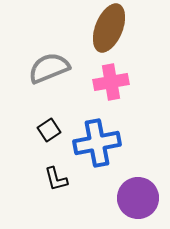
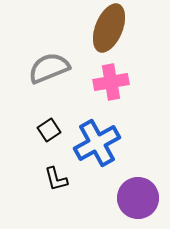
blue cross: rotated 18 degrees counterclockwise
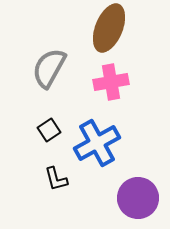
gray semicircle: rotated 39 degrees counterclockwise
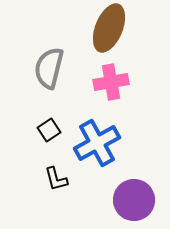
gray semicircle: rotated 15 degrees counterclockwise
purple circle: moved 4 px left, 2 px down
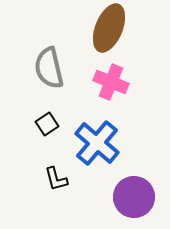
gray semicircle: rotated 27 degrees counterclockwise
pink cross: rotated 32 degrees clockwise
black square: moved 2 px left, 6 px up
blue cross: rotated 21 degrees counterclockwise
purple circle: moved 3 px up
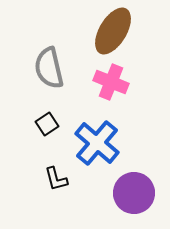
brown ellipse: moved 4 px right, 3 px down; rotated 9 degrees clockwise
purple circle: moved 4 px up
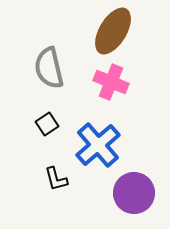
blue cross: moved 1 px right, 2 px down; rotated 9 degrees clockwise
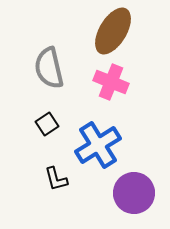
blue cross: rotated 9 degrees clockwise
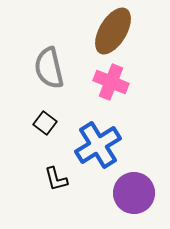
black square: moved 2 px left, 1 px up; rotated 20 degrees counterclockwise
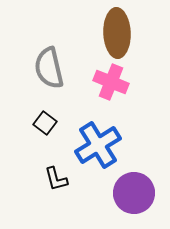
brown ellipse: moved 4 px right, 2 px down; rotated 33 degrees counterclockwise
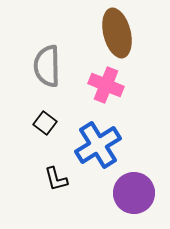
brown ellipse: rotated 12 degrees counterclockwise
gray semicircle: moved 2 px left, 2 px up; rotated 12 degrees clockwise
pink cross: moved 5 px left, 3 px down
